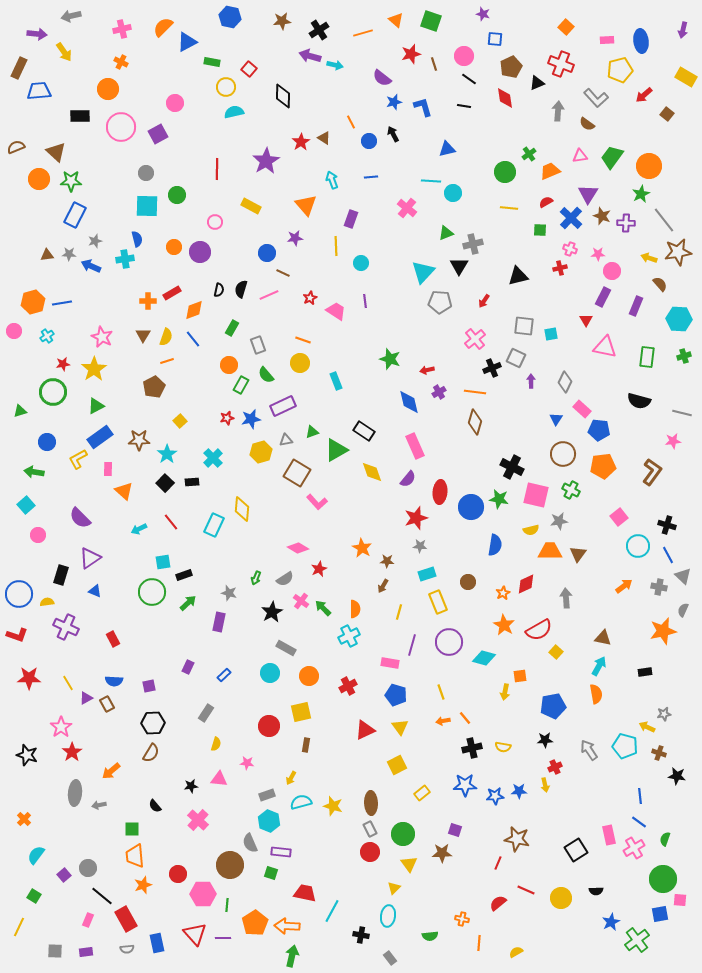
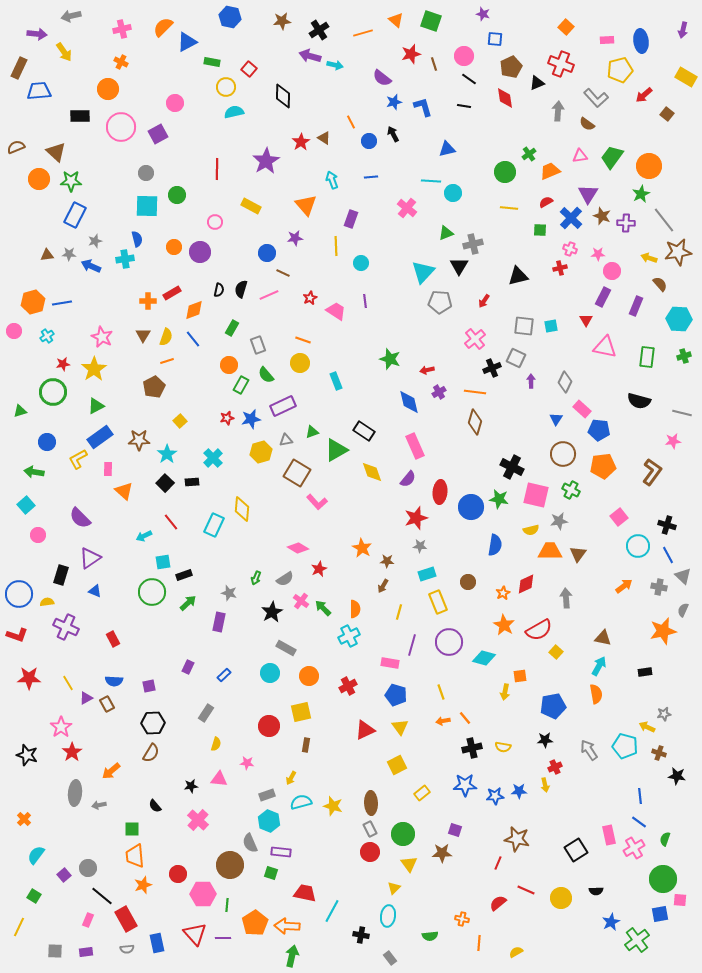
cyan square at (551, 334): moved 8 px up
cyan arrow at (139, 529): moved 5 px right, 7 px down
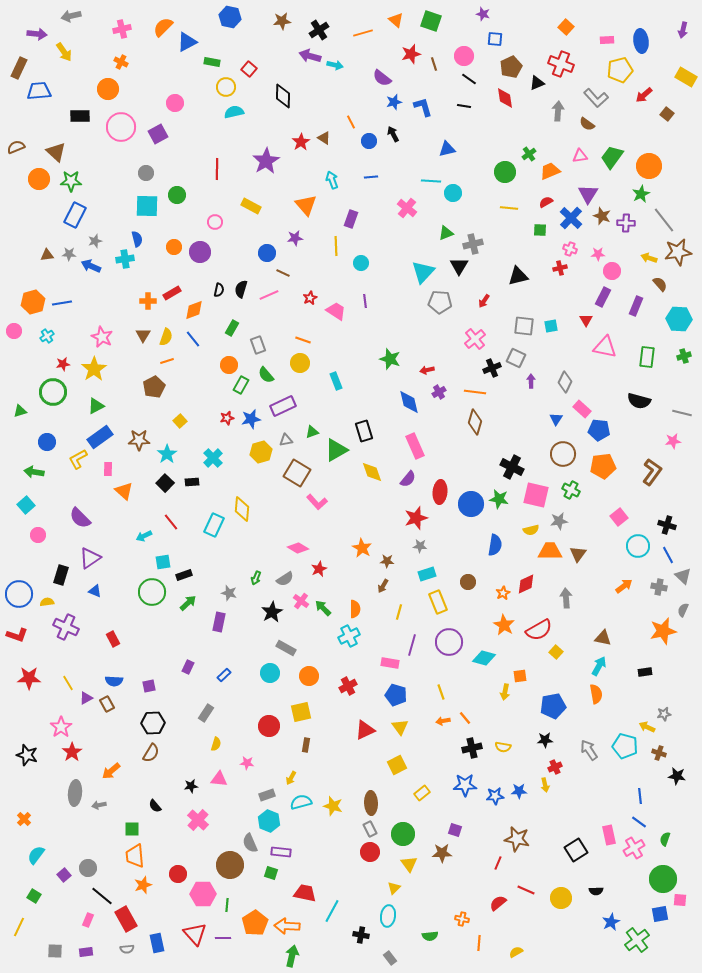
black rectangle at (364, 431): rotated 40 degrees clockwise
blue circle at (471, 507): moved 3 px up
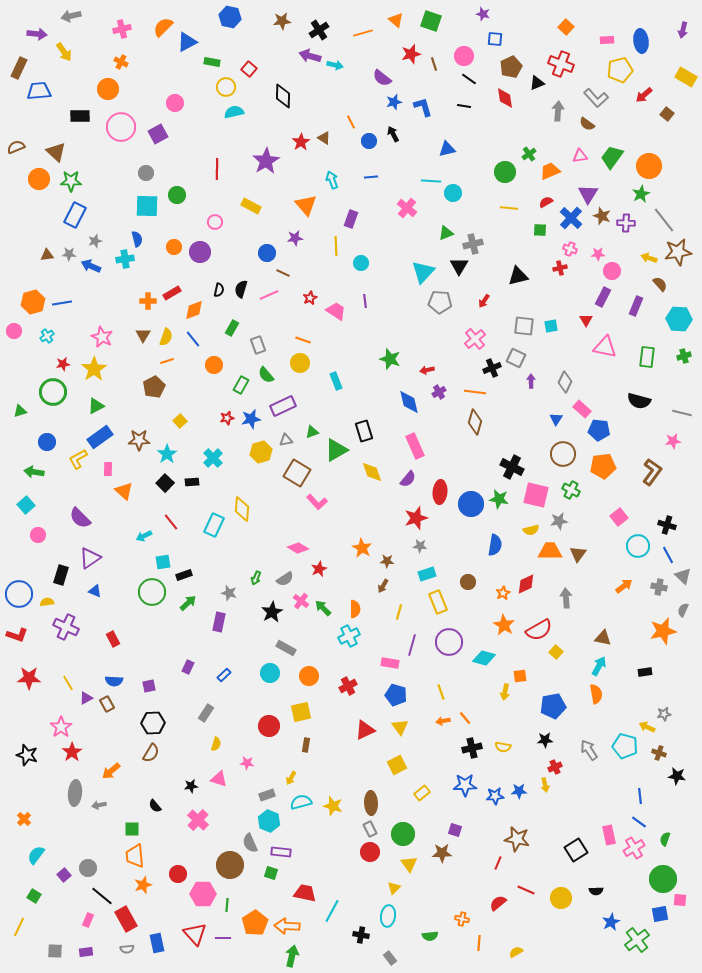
orange circle at (229, 365): moved 15 px left
pink triangle at (219, 779): rotated 12 degrees clockwise
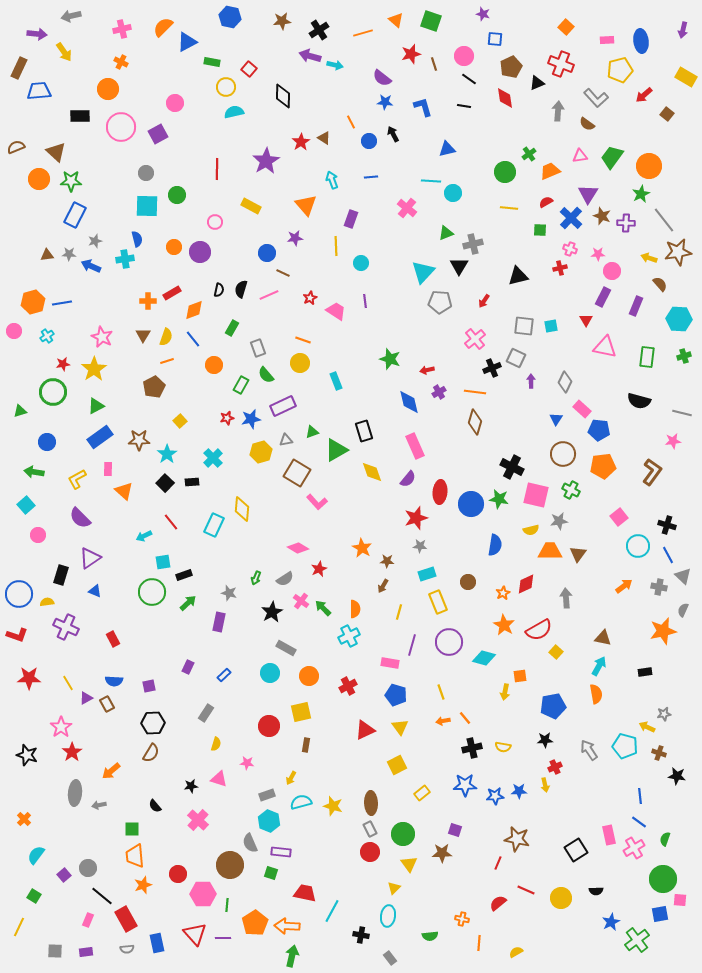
blue star at (394, 102): moved 9 px left; rotated 21 degrees clockwise
gray rectangle at (258, 345): moved 3 px down
yellow L-shape at (78, 459): moved 1 px left, 20 px down
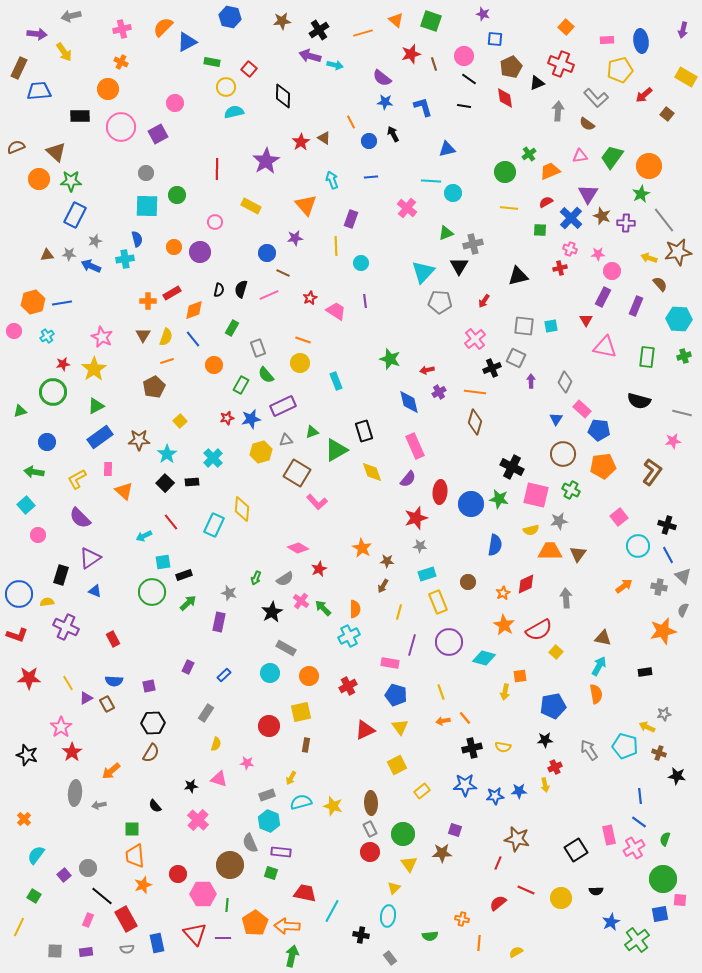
yellow rectangle at (422, 793): moved 2 px up
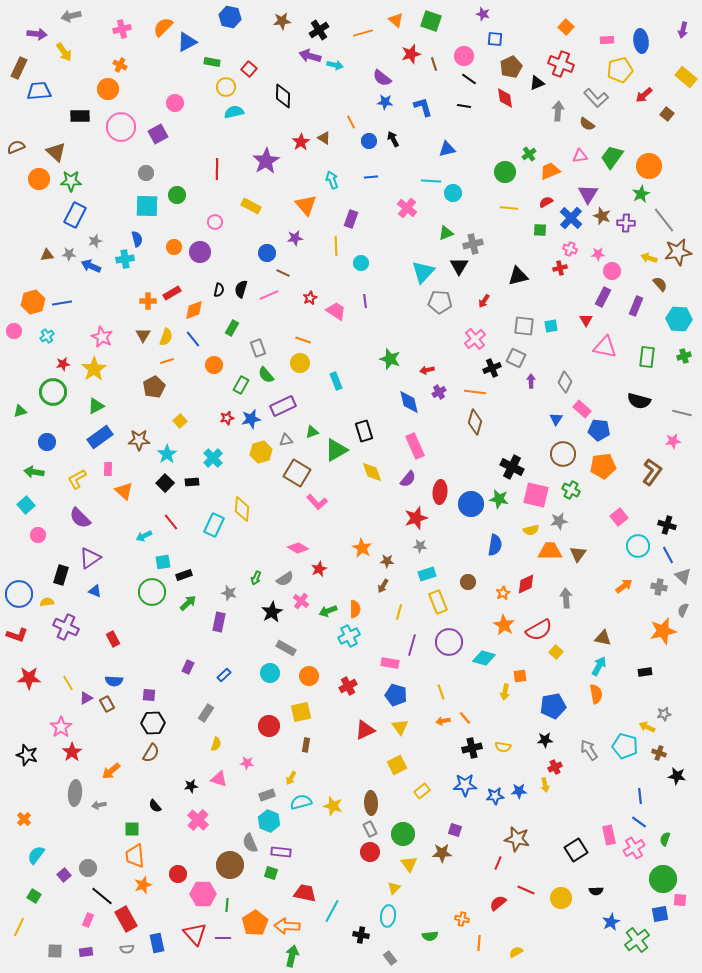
orange cross at (121, 62): moved 1 px left, 3 px down
yellow rectangle at (686, 77): rotated 10 degrees clockwise
black arrow at (393, 134): moved 5 px down
green arrow at (323, 608): moved 5 px right, 3 px down; rotated 66 degrees counterclockwise
purple square at (149, 686): moved 9 px down; rotated 16 degrees clockwise
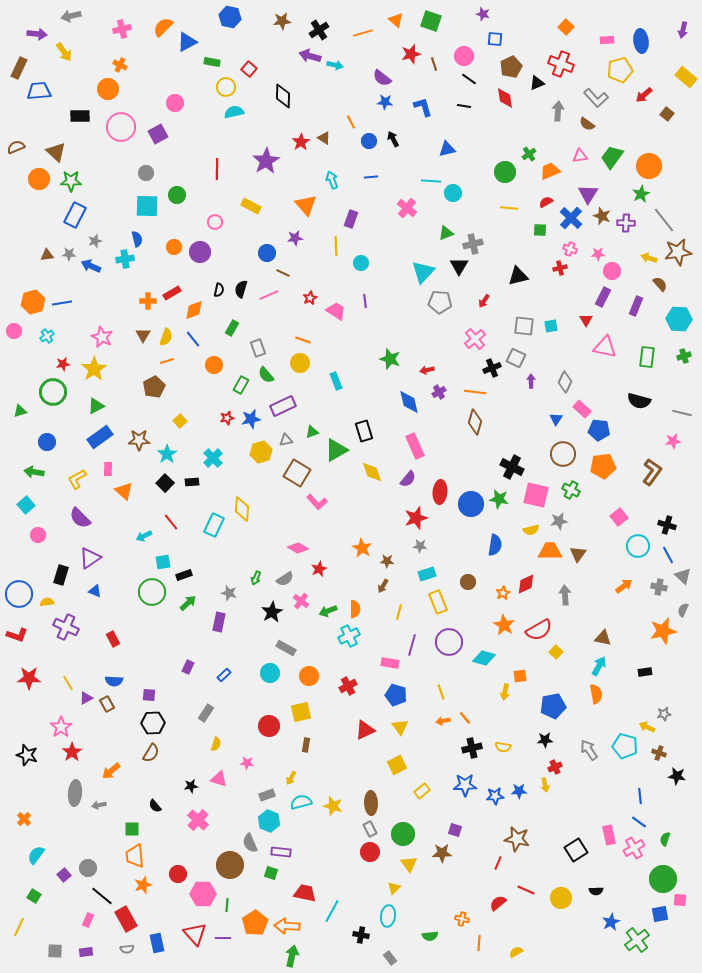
gray arrow at (566, 598): moved 1 px left, 3 px up
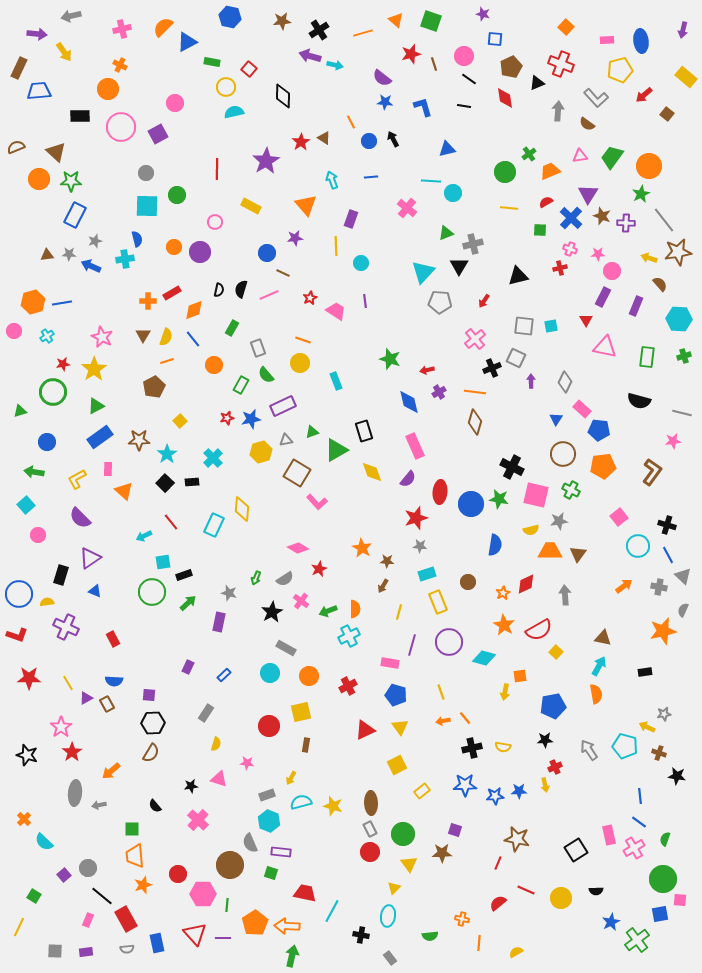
cyan semicircle at (36, 855): moved 8 px right, 13 px up; rotated 84 degrees counterclockwise
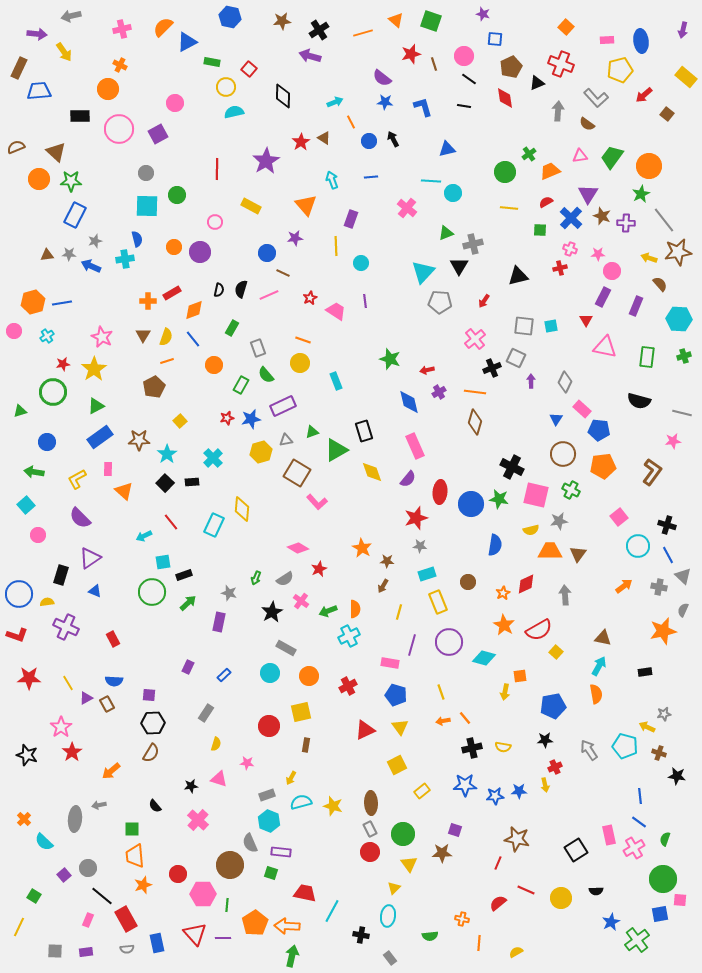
cyan arrow at (335, 65): moved 37 px down; rotated 35 degrees counterclockwise
pink circle at (121, 127): moved 2 px left, 2 px down
gray ellipse at (75, 793): moved 26 px down
